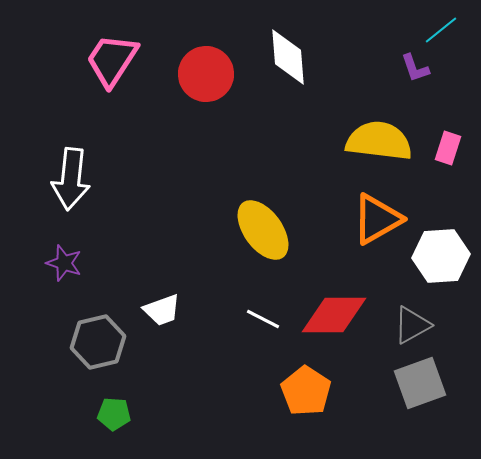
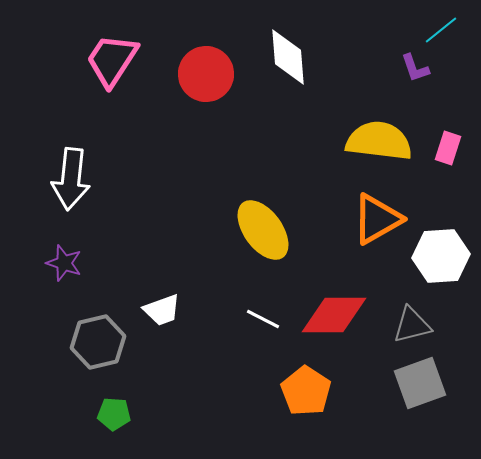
gray triangle: rotated 15 degrees clockwise
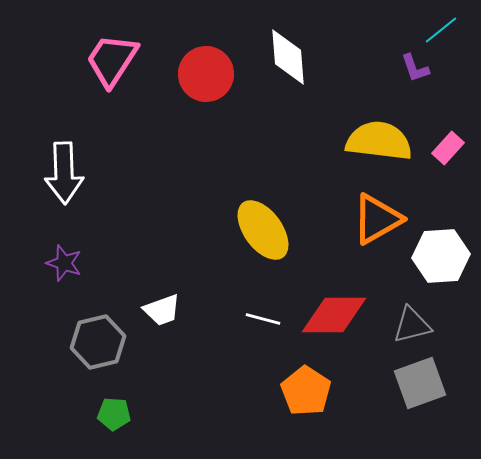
pink rectangle: rotated 24 degrees clockwise
white arrow: moved 7 px left, 6 px up; rotated 8 degrees counterclockwise
white line: rotated 12 degrees counterclockwise
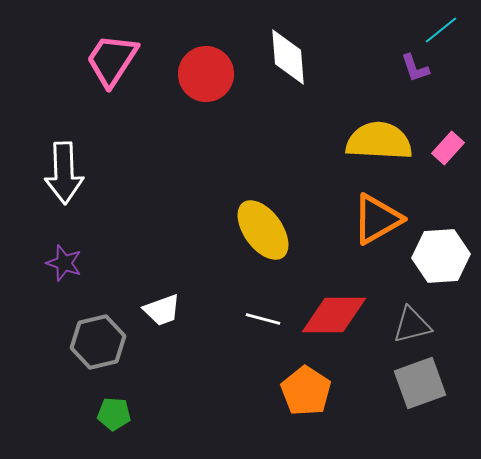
yellow semicircle: rotated 4 degrees counterclockwise
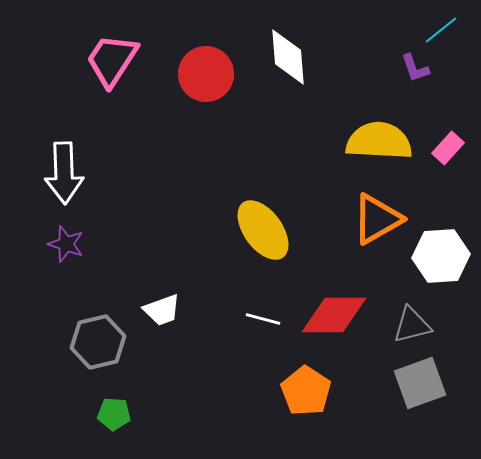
purple star: moved 2 px right, 19 px up
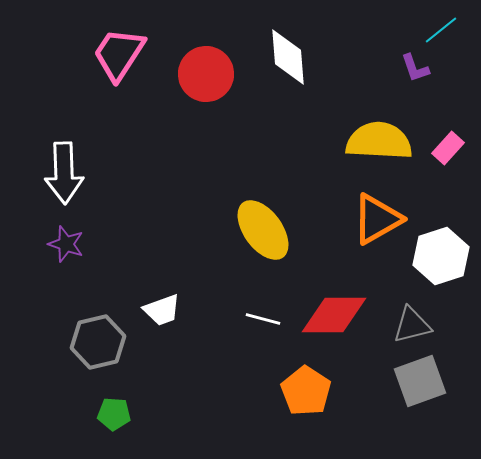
pink trapezoid: moved 7 px right, 6 px up
white hexagon: rotated 14 degrees counterclockwise
gray square: moved 2 px up
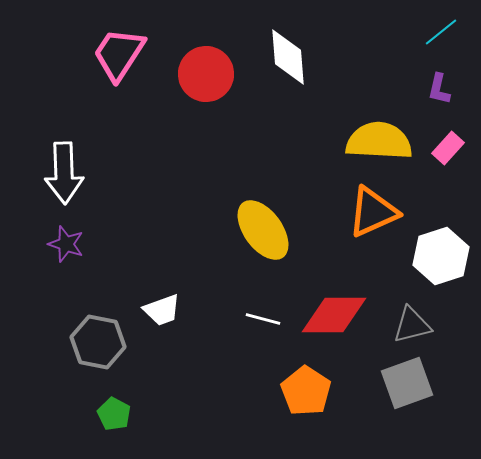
cyan line: moved 2 px down
purple L-shape: moved 24 px right, 21 px down; rotated 32 degrees clockwise
orange triangle: moved 4 px left, 7 px up; rotated 6 degrees clockwise
gray hexagon: rotated 24 degrees clockwise
gray square: moved 13 px left, 2 px down
green pentagon: rotated 24 degrees clockwise
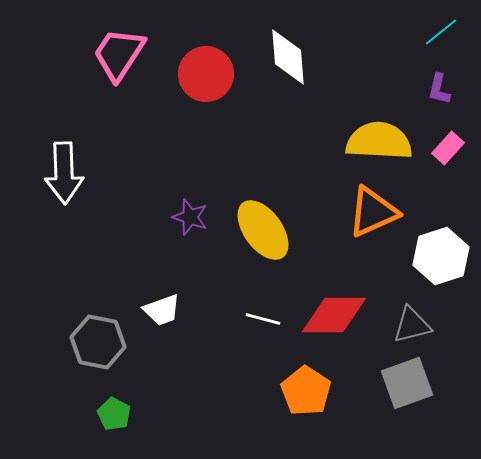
purple star: moved 124 px right, 27 px up
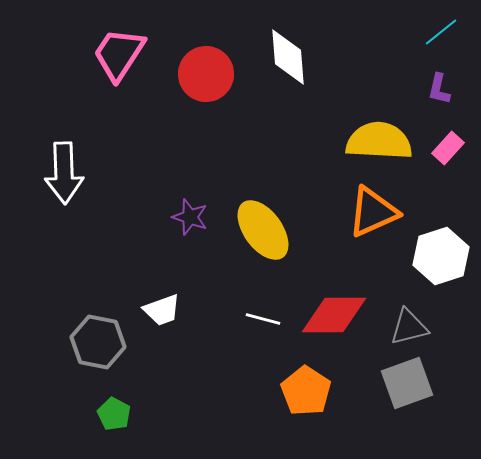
gray triangle: moved 3 px left, 2 px down
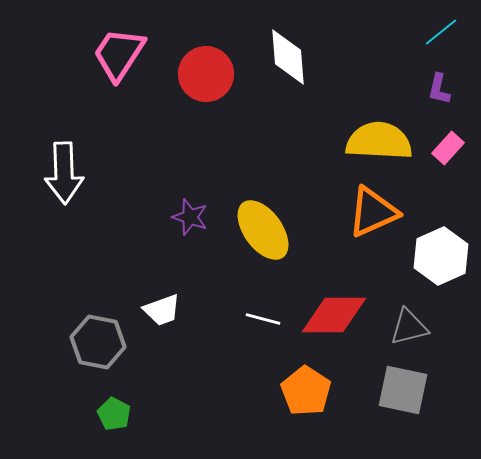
white hexagon: rotated 6 degrees counterclockwise
gray square: moved 4 px left, 7 px down; rotated 32 degrees clockwise
